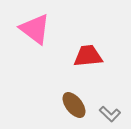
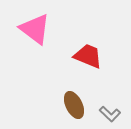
red trapezoid: rotated 28 degrees clockwise
brown ellipse: rotated 12 degrees clockwise
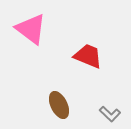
pink triangle: moved 4 px left
brown ellipse: moved 15 px left
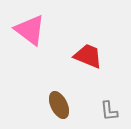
pink triangle: moved 1 px left, 1 px down
gray L-shape: moved 1 px left, 3 px up; rotated 40 degrees clockwise
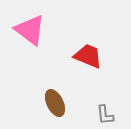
brown ellipse: moved 4 px left, 2 px up
gray L-shape: moved 4 px left, 4 px down
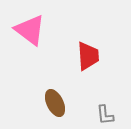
red trapezoid: rotated 64 degrees clockwise
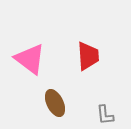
pink triangle: moved 29 px down
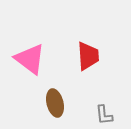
brown ellipse: rotated 12 degrees clockwise
gray L-shape: moved 1 px left
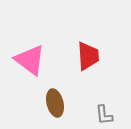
pink triangle: moved 1 px down
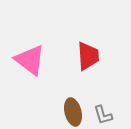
brown ellipse: moved 18 px right, 9 px down
gray L-shape: moved 1 px left; rotated 10 degrees counterclockwise
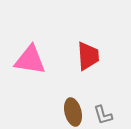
pink triangle: rotated 28 degrees counterclockwise
